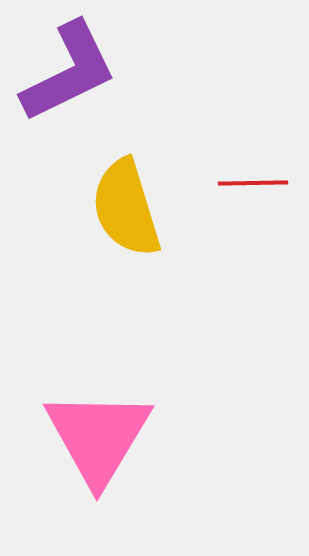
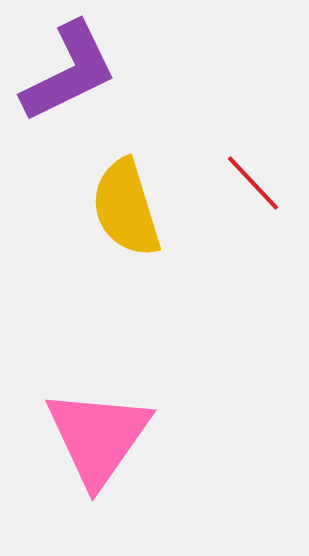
red line: rotated 48 degrees clockwise
pink triangle: rotated 4 degrees clockwise
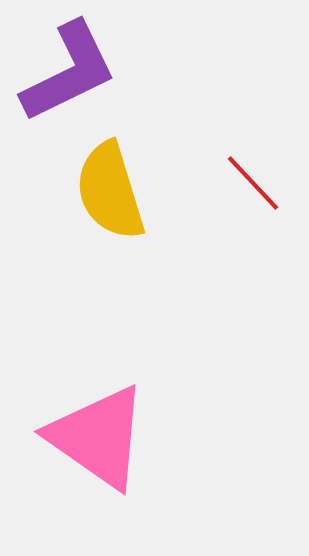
yellow semicircle: moved 16 px left, 17 px up
pink triangle: rotated 30 degrees counterclockwise
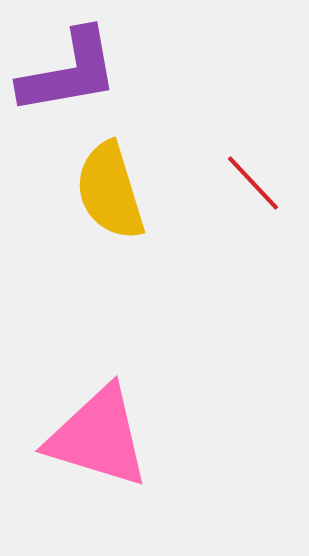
purple L-shape: rotated 16 degrees clockwise
pink triangle: rotated 18 degrees counterclockwise
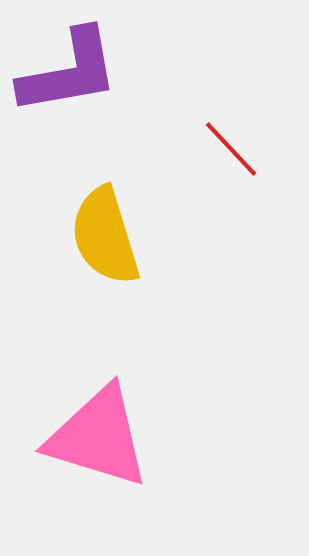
red line: moved 22 px left, 34 px up
yellow semicircle: moved 5 px left, 45 px down
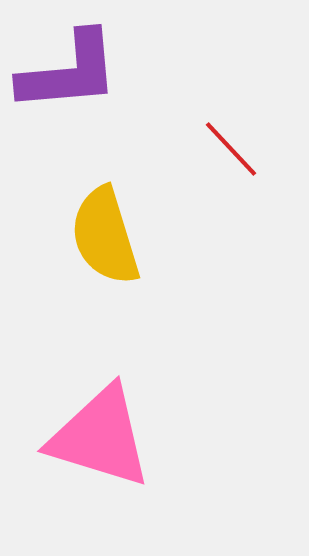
purple L-shape: rotated 5 degrees clockwise
pink triangle: moved 2 px right
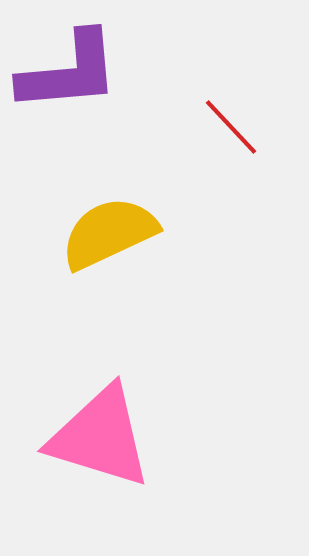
red line: moved 22 px up
yellow semicircle: moved 4 px right, 3 px up; rotated 82 degrees clockwise
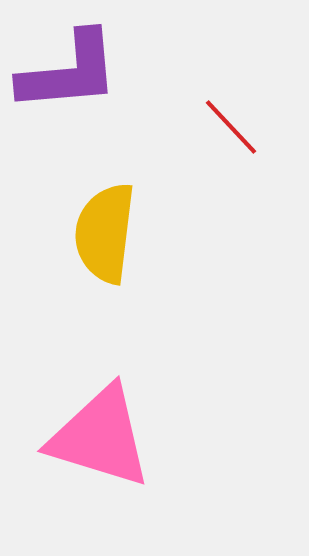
yellow semicircle: moved 4 px left; rotated 58 degrees counterclockwise
